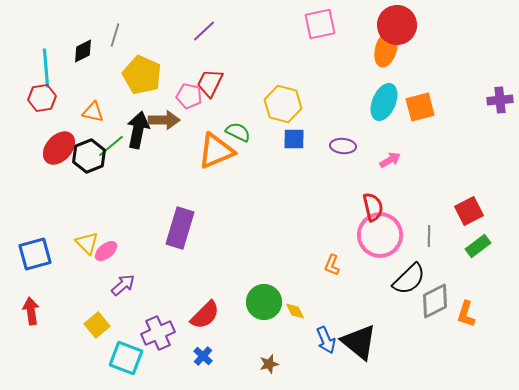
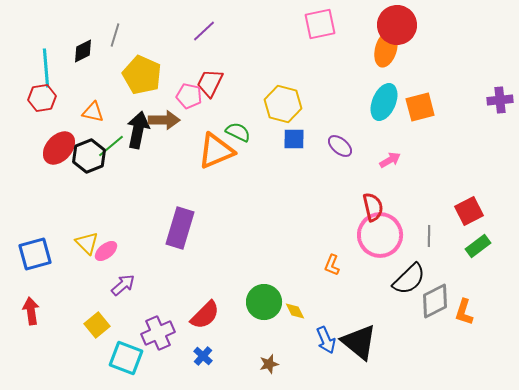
purple ellipse at (343, 146): moved 3 px left; rotated 35 degrees clockwise
orange L-shape at (466, 314): moved 2 px left, 2 px up
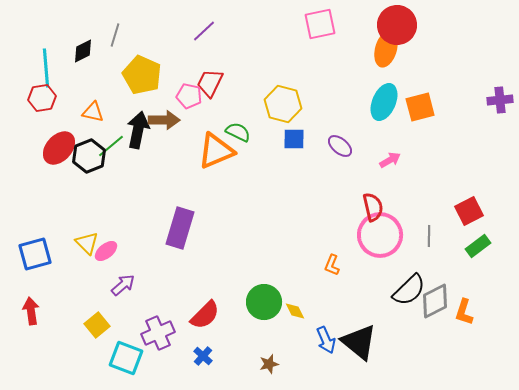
black semicircle at (409, 279): moved 11 px down
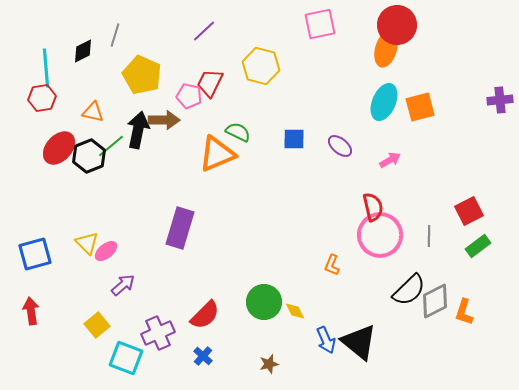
yellow hexagon at (283, 104): moved 22 px left, 38 px up
orange triangle at (216, 151): moved 1 px right, 3 px down
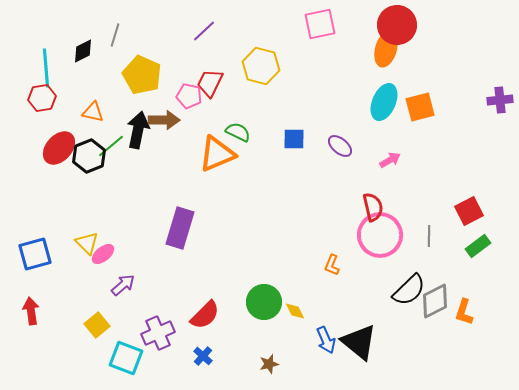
pink ellipse at (106, 251): moved 3 px left, 3 px down
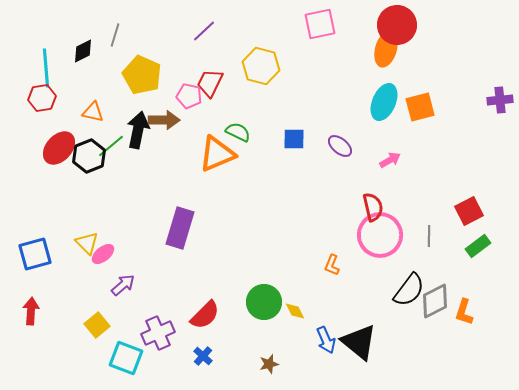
black semicircle at (409, 290): rotated 9 degrees counterclockwise
red arrow at (31, 311): rotated 12 degrees clockwise
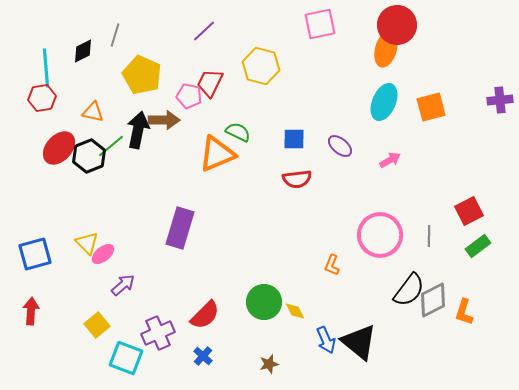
orange square at (420, 107): moved 11 px right
red semicircle at (373, 207): moved 76 px left, 28 px up; rotated 96 degrees clockwise
gray diamond at (435, 301): moved 2 px left, 1 px up
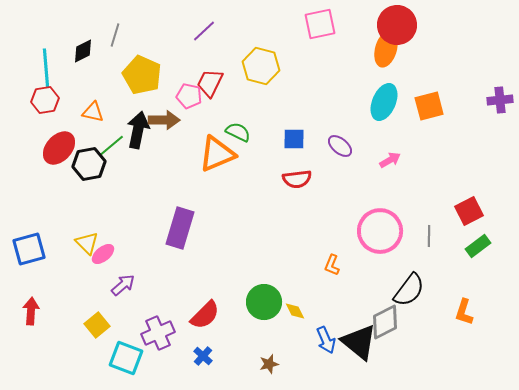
red hexagon at (42, 98): moved 3 px right, 2 px down
orange square at (431, 107): moved 2 px left, 1 px up
black hexagon at (89, 156): moved 8 px down; rotated 12 degrees clockwise
pink circle at (380, 235): moved 4 px up
blue square at (35, 254): moved 6 px left, 5 px up
gray diamond at (433, 300): moved 48 px left, 22 px down
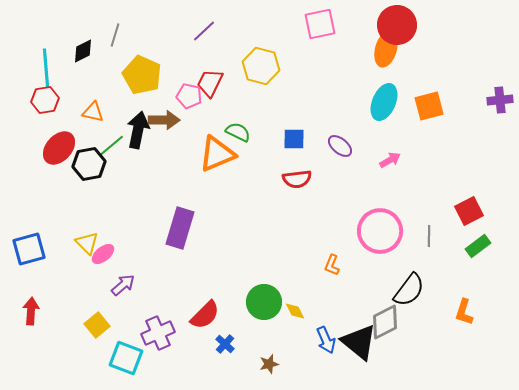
blue cross at (203, 356): moved 22 px right, 12 px up
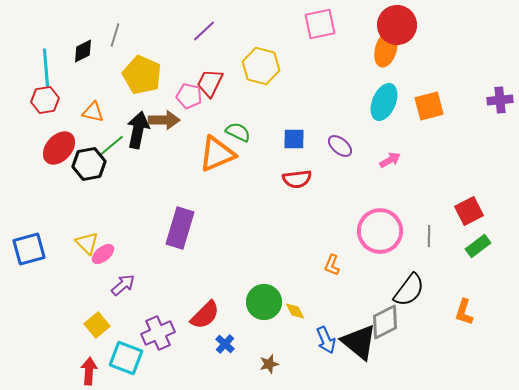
red arrow at (31, 311): moved 58 px right, 60 px down
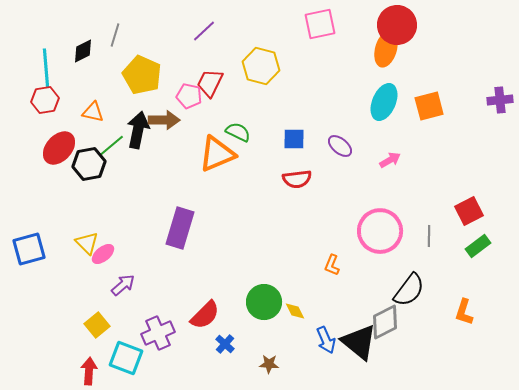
brown star at (269, 364): rotated 18 degrees clockwise
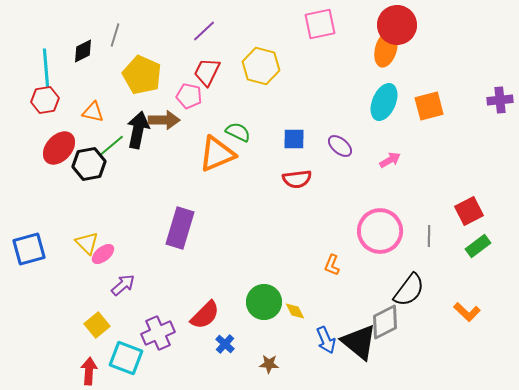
red trapezoid at (210, 83): moved 3 px left, 11 px up
orange L-shape at (464, 312): moved 3 px right; rotated 64 degrees counterclockwise
